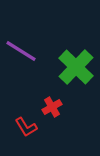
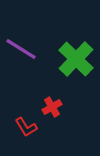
purple line: moved 2 px up
green cross: moved 8 px up
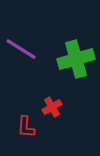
green cross: rotated 30 degrees clockwise
red L-shape: rotated 35 degrees clockwise
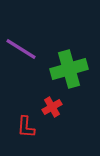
green cross: moved 7 px left, 10 px down
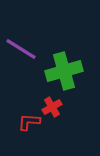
green cross: moved 5 px left, 2 px down
red L-shape: moved 3 px right, 5 px up; rotated 90 degrees clockwise
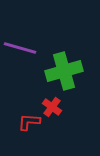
purple line: moved 1 px left, 1 px up; rotated 16 degrees counterclockwise
red cross: rotated 24 degrees counterclockwise
